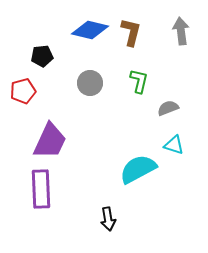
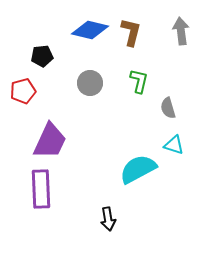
gray semicircle: rotated 85 degrees counterclockwise
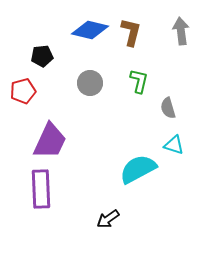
black arrow: rotated 65 degrees clockwise
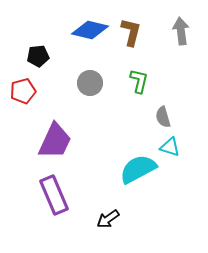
black pentagon: moved 4 px left
gray semicircle: moved 5 px left, 9 px down
purple trapezoid: moved 5 px right
cyan triangle: moved 4 px left, 2 px down
purple rectangle: moved 13 px right, 6 px down; rotated 21 degrees counterclockwise
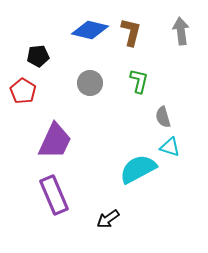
red pentagon: rotated 25 degrees counterclockwise
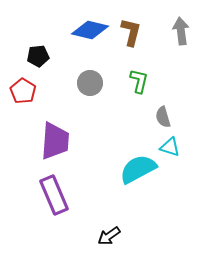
purple trapezoid: rotated 21 degrees counterclockwise
black arrow: moved 1 px right, 17 px down
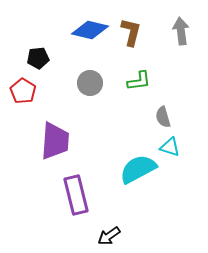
black pentagon: moved 2 px down
green L-shape: rotated 70 degrees clockwise
purple rectangle: moved 22 px right; rotated 9 degrees clockwise
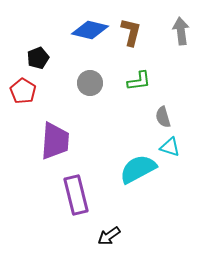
black pentagon: rotated 15 degrees counterclockwise
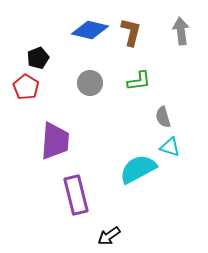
red pentagon: moved 3 px right, 4 px up
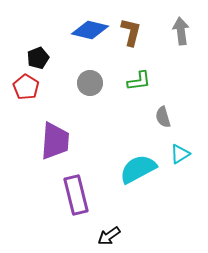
cyan triangle: moved 10 px right, 7 px down; rotated 50 degrees counterclockwise
